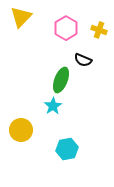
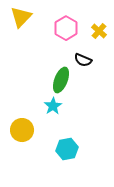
yellow cross: moved 1 px down; rotated 21 degrees clockwise
yellow circle: moved 1 px right
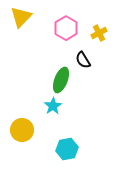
yellow cross: moved 2 px down; rotated 21 degrees clockwise
black semicircle: rotated 36 degrees clockwise
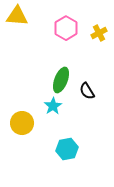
yellow triangle: moved 4 px left, 1 px up; rotated 50 degrees clockwise
black semicircle: moved 4 px right, 31 px down
yellow circle: moved 7 px up
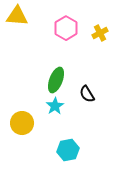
yellow cross: moved 1 px right
green ellipse: moved 5 px left
black semicircle: moved 3 px down
cyan star: moved 2 px right
cyan hexagon: moved 1 px right, 1 px down
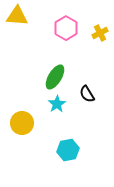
green ellipse: moved 1 px left, 3 px up; rotated 10 degrees clockwise
cyan star: moved 2 px right, 2 px up
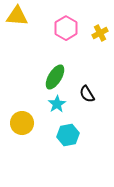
cyan hexagon: moved 15 px up
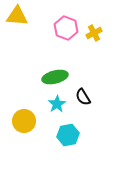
pink hexagon: rotated 10 degrees counterclockwise
yellow cross: moved 6 px left
green ellipse: rotated 45 degrees clockwise
black semicircle: moved 4 px left, 3 px down
yellow circle: moved 2 px right, 2 px up
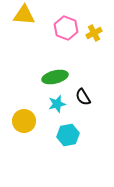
yellow triangle: moved 7 px right, 1 px up
cyan star: rotated 18 degrees clockwise
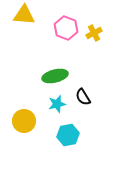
green ellipse: moved 1 px up
